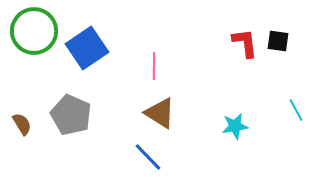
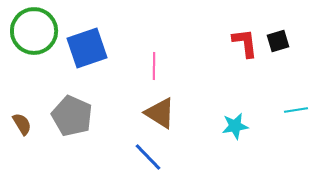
black square: rotated 25 degrees counterclockwise
blue square: rotated 15 degrees clockwise
cyan line: rotated 70 degrees counterclockwise
gray pentagon: moved 1 px right, 1 px down
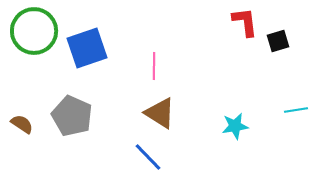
red L-shape: moved 21 px up
brown semicircle: rotated 25 degrees counterclockwise
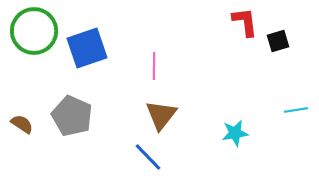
brown triangle: moved 1 px right, 2 px down; rotated 36 degrees clockwise
cyan star: moved 7 px down
